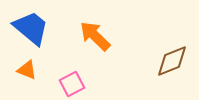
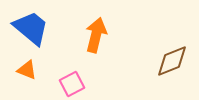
orange arrow: moved 1 px right, 1 px up; rotated 60 degrees clockwise
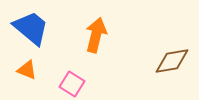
brown diamond: rotated 12 degrees clockwise
pink square: rotated 30 degrees counterclockwise
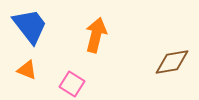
blue trapezoid: moved 1 px left, 2 px up; rotated 12 degrees clockwise
brown diamond: moved 1 px down
